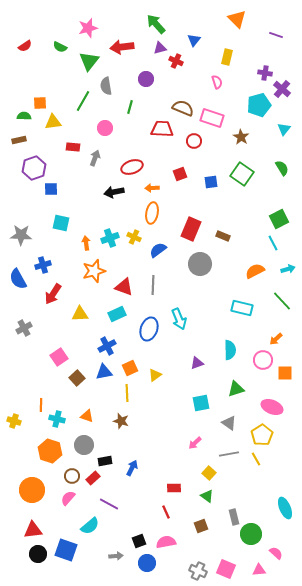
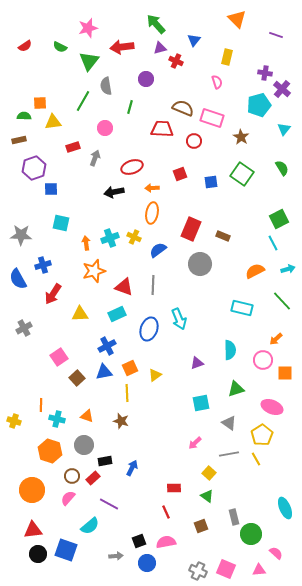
red rectangle at (73, 147): rotated 24 degrees counterclockwise
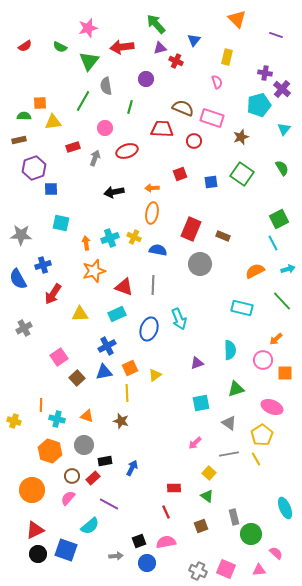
brown star at (241, 137): rotated 21 degrees clockwise
red ellipse at (132, 167): moved 5 px left, 16 px up
blue semicircle at (158, 250): rotated 48 degrees clockwise
red triangle at (33, 530): moved 2 px right; rotated 18 degrees counterclockwise
